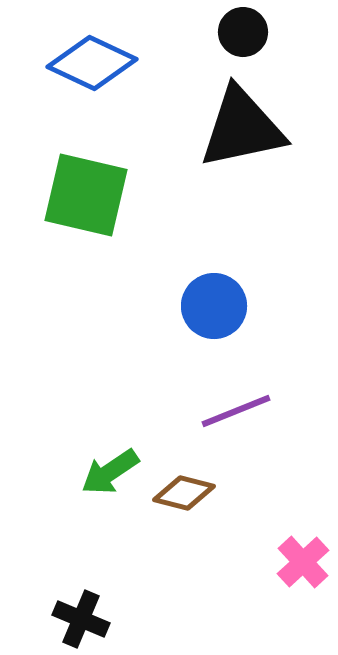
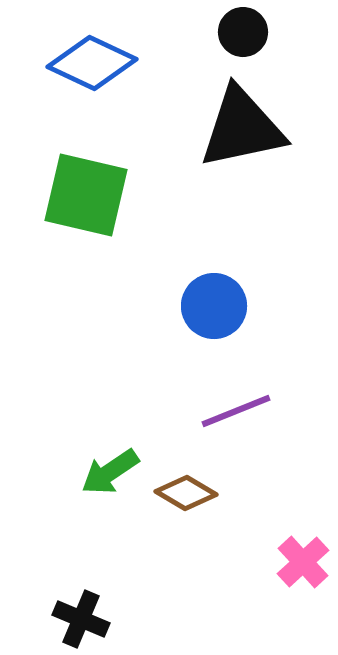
brown diamond: moved 2 px right; rotated 16 degrees clockwise
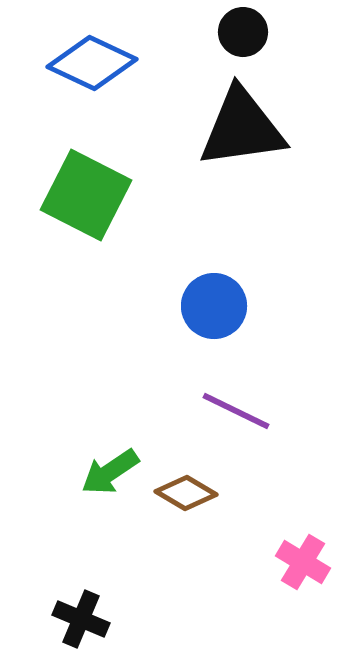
black triangle: rotated 4 degrees clockwise
green square: rotated 14 degrees clockwise
purple line: rotated 48 degrees clockwise
pink cross: rotated 16 degrees counterclockwise
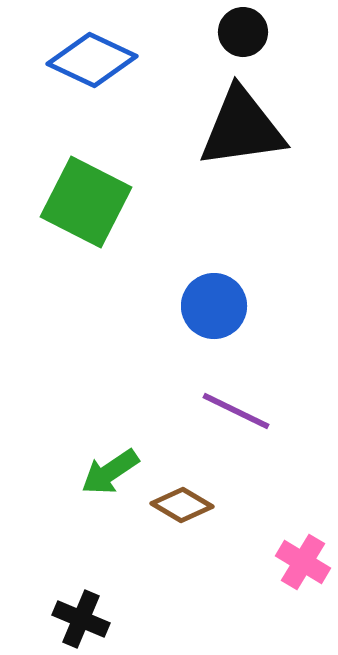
blue diamond: moved 3 px up
green square: moved 7 px down
brown diamond: moved 4 px left, 12 px down
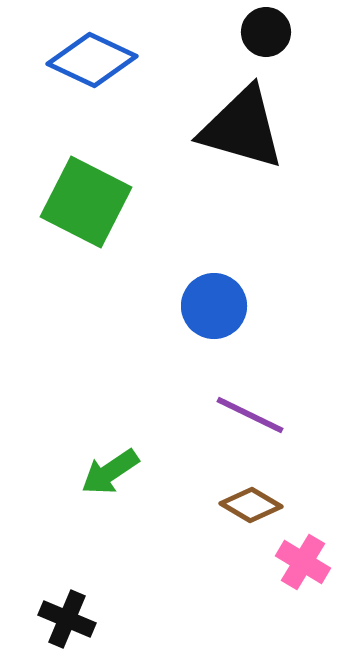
black circle: moved 23 px right
black triangle: rotated 24 degrees clockwise
purple line: moved 14 px right, 4 px down
brown diamond: moved 69 px right
black cross: moved 14 px left
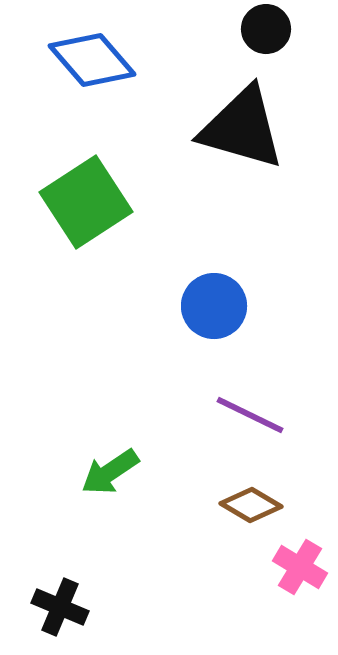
black circle: moved 3 px up
blue diamond: rotated 24 degrees clockwise
green square: rotated 30 degrees clockwise
pink cross: moved 3 px left, 5 px down
black cross: moved 7 px left, 12 px up
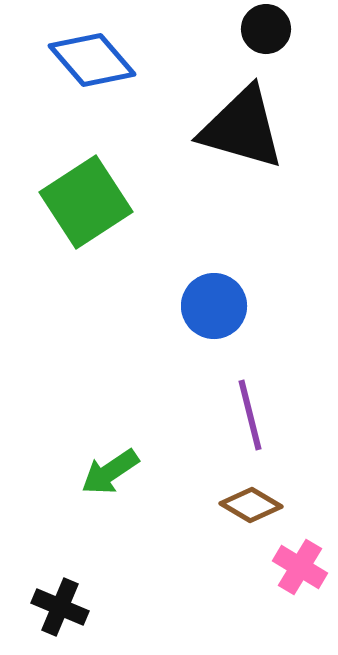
purple line: rotated 50 degrees clockwise
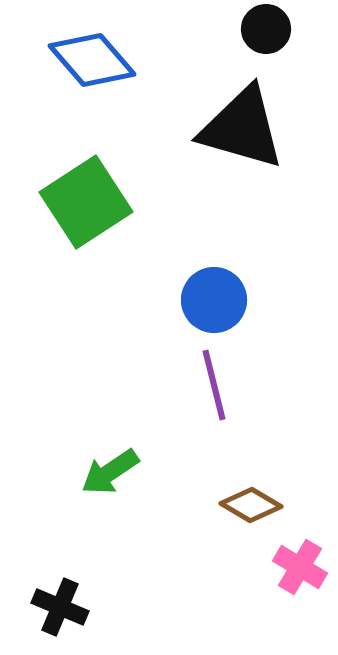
blue circle: moved 6 px up
purple line: moved 36 px left, 30 px up
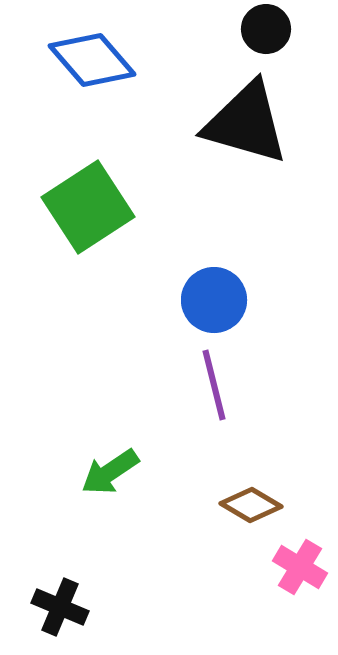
black triangle: moved 4 px right, 5 px up
green square: moved 2 px right, 5 px down
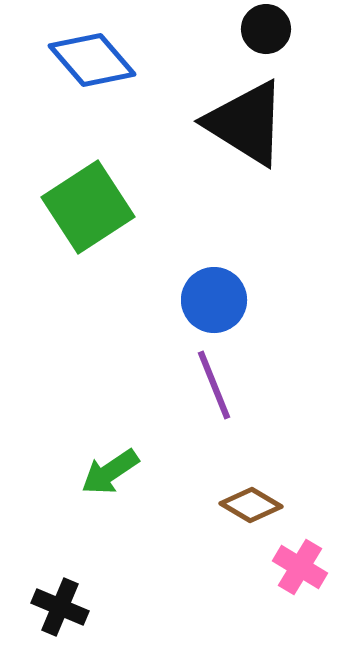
black triangle: rotated 16 degrees clockwise
purple line: rotated 8 degrees counterclockwise
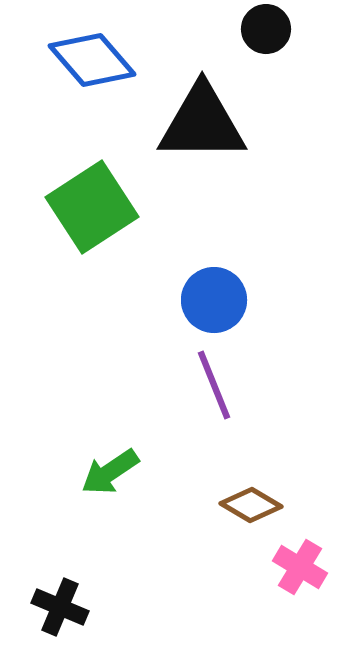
black triangle: moved 44 px left; rotated 32 degrees counterclockwise
green square: moved 4 px right
